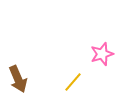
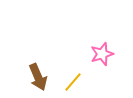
brown arrow: moved 20 px right, 2 px up
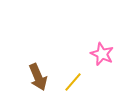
pink star: rotated 30 degrees counterclockwise
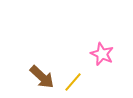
brown arrow: moved 4 px right; rotated 24 degrees counterclockwise
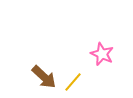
brown arrow: moved 2 px right
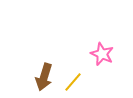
brown arrow: rotated 64 degrees clockwise
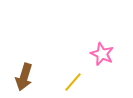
brown arrow: moved 20 px left
